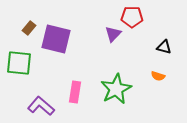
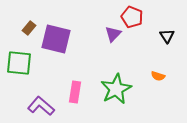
red pentagon: rotated 20 degrees clockwise
black triangle: moved 3 px right, 11 px up; rotated 42 degrees clockwise
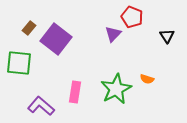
purple square: rotated 24 degrees clockwise
orange semicircle: moved 11 px left, 3 px down
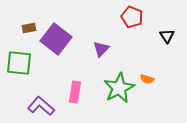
brown rectangle: rotated 40 degrees clockwise
purple triangle: moved 12 px left, 15 px down
green star: moved 3 px right, 1 px up
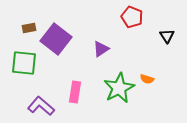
purple triangle: rotated 12 degrees clockwise
green square: moved 5 px right
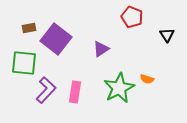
black triangle: moved 1 px up
purple L-shape: moved 5 px right, 16 px up; rotated 92 degrees clockwise
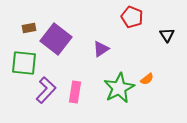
orange semicircle: rotated 56 degrees counterclockwise
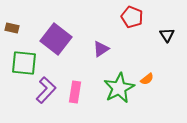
brown rectangle: moved 17 px left; rotated 24 degrees clockwise
